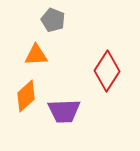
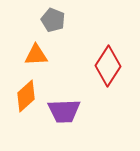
red diamond: moved 1 px right, 5 px up
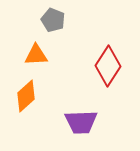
purple trapezoid: moved 17 px right, 11 px down
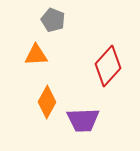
red diamond: rotated 9 degrees clockwise
orange diamond: moved 21 px right, 6 px down; rotated 20 degrees counterclockwise
purple trapezoid: moved 2 px right, 2 px up
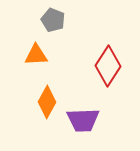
red diamond: rotated 9 degrees counterclockwise
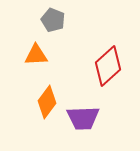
red diamond: rotated 15 degrees clockwise
orange diamond: rotated 8 degrees clockwise
purple trapezoid: moved 2 px up
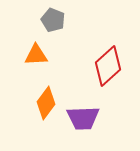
orange diamond: moved 1 px left, 1 px down
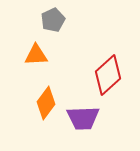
gray pentagon: rotated 25 degrees clockwise
red diamond: moved 9 px down
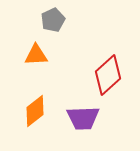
orange diamond: moved 11 px left, 8 px down; rotated 16 degrees clockwise
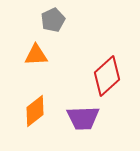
red diamond: moved 1 px left, 1 px down
